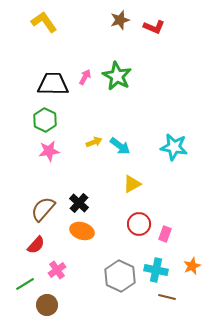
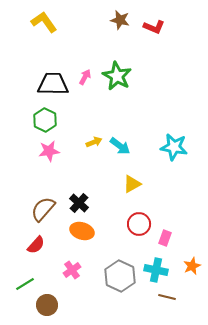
brown star: rotated 30 degrees clockwise
pink rectangle: moved 4 px down
pink cross: moved 15 px right
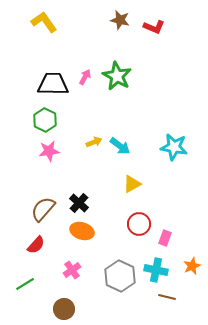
brown circle: moved 17 px right, 4 px down
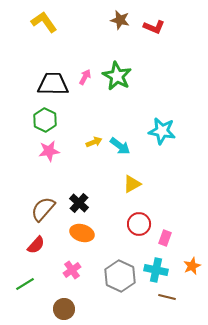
cyan star: moved 12 px left, 16 px up
orange ellipse: moved 2 px down
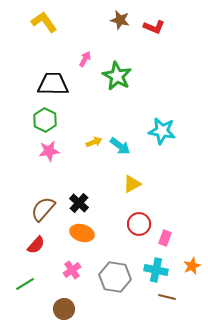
pink arrow: moved 18 px up
gray hexagon: moved 5 px left, 1 px down; rotated 16 degrees counterclockwise
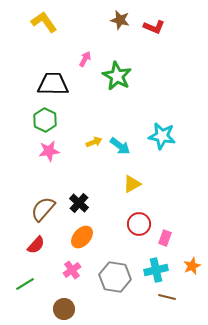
cyan star: moved 5 px down
orange ellipse: moved 4 px down; rotated 65 degrees counterclockwise
cyan cross: rotated 25 degrees counterclockwise
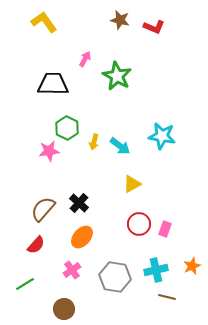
green hexagon: moved 22 px right, 8 px down
yellow arrow: rotated 126 degrees clockwise
pink rectangle: moved 9 px up
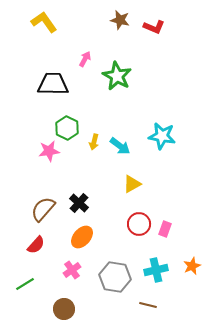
brown line: moved 19 px left, 8 px down
